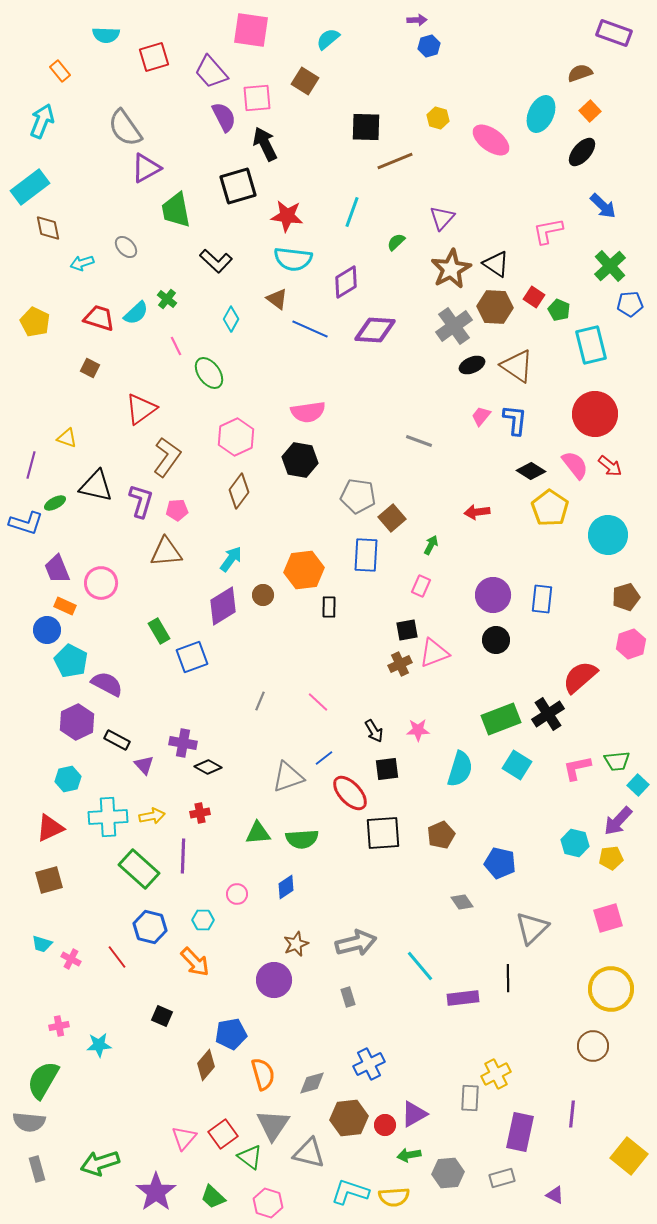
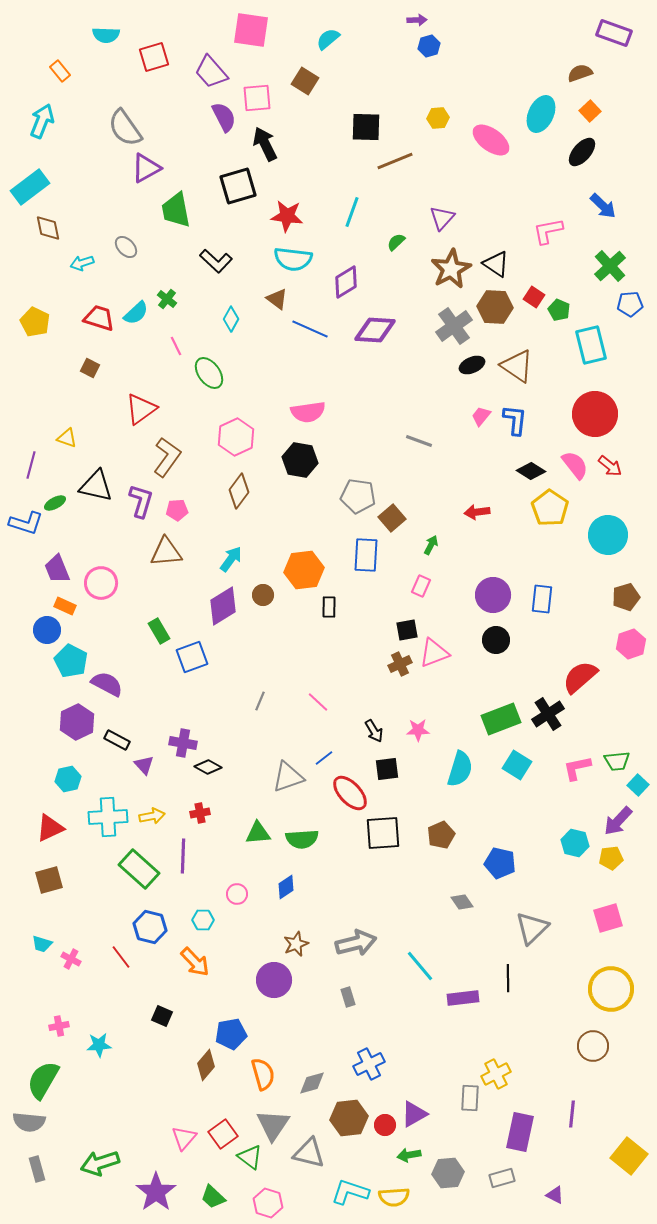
yellow hexagon at (438, 118): rotated 20 degrees counterclockwise
red line at (117, 957): moved 4 px right
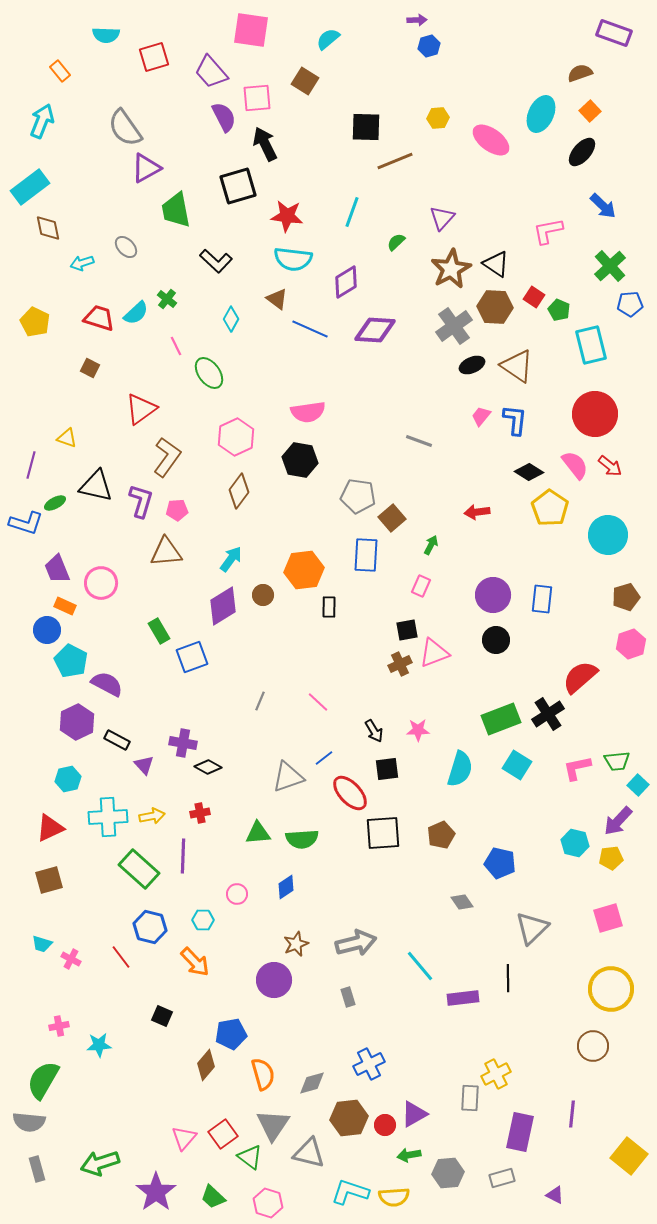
black diamond at (531, 471): moved 2 px left, 1 px down
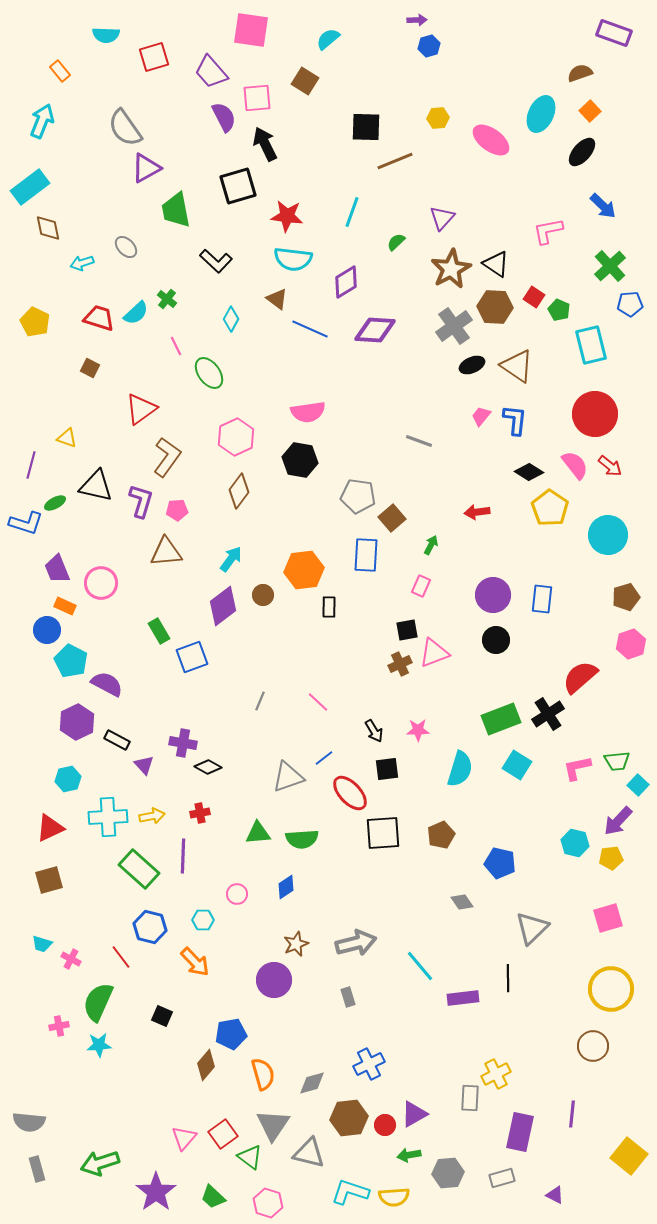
purple diamond at (223, 606): rotated 6 degrees counterclockwise
green semicircle at (43, 1080): moved 55 px right, 78 px up; rotated 6 degrees counterclockwise
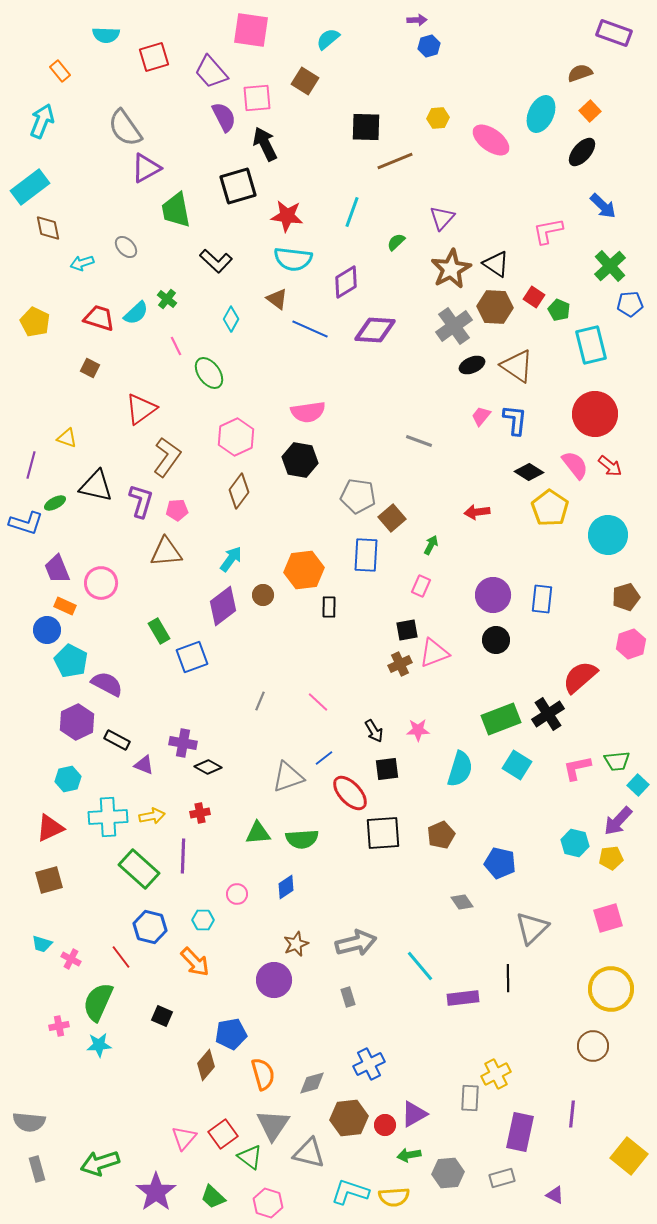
purple triangle at (144, 765): rotated 25 degrees counterclockwise
